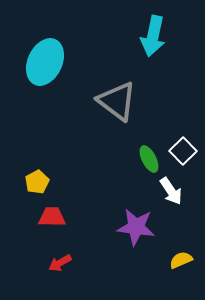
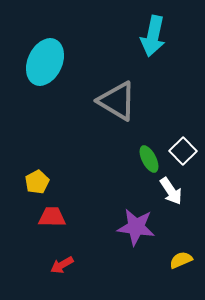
gray triangle: rotated 6 degrees counterclockwise
red arrow: moved 2 px right, 2 px down
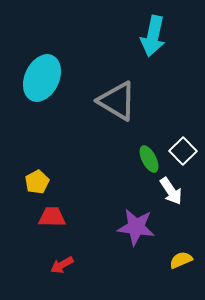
cyan ellipse: moved 3 px left, 16 px down
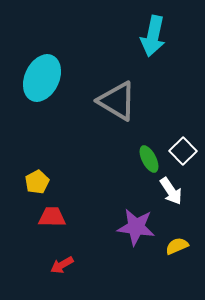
yellow semicircle: moved 4 px left, 14 px up
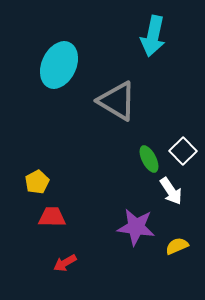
cyan ellipse: moved 17 px right, 13 px up
red arrow: moved 3 px right, 2 px up
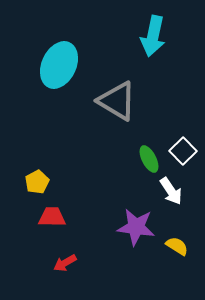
yellow semicircle: rotated 55 degrees clockwise
